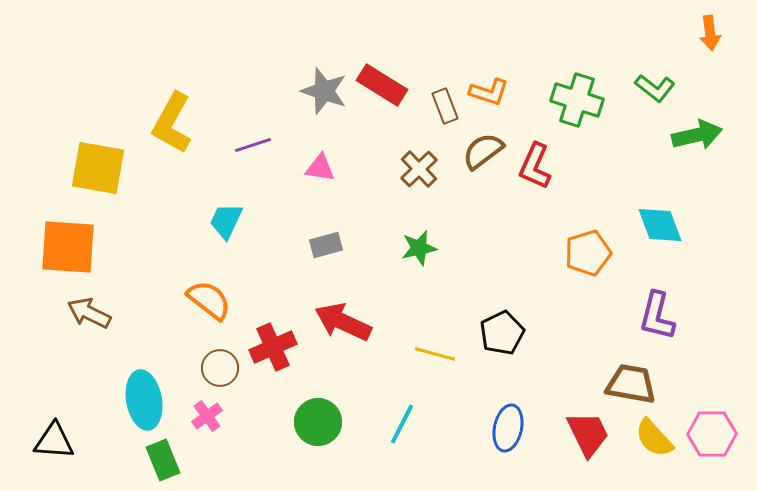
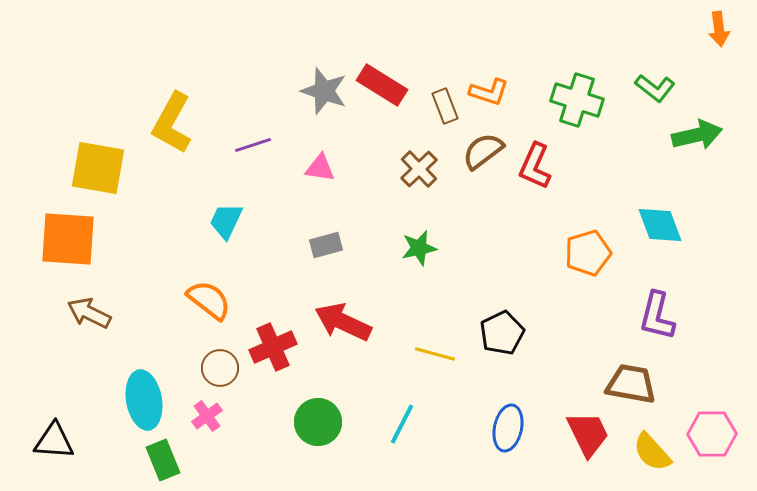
orange arrow: moved 9 px right, 4 px up
orange square: moved 8 px up
yellow semicircle: moved 2 px left, 14 px down
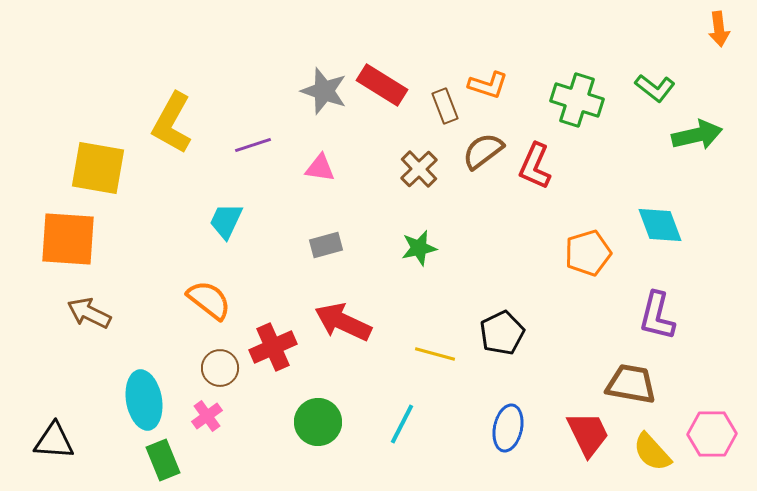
orange L-shape: moved 1 px left, 7 px up
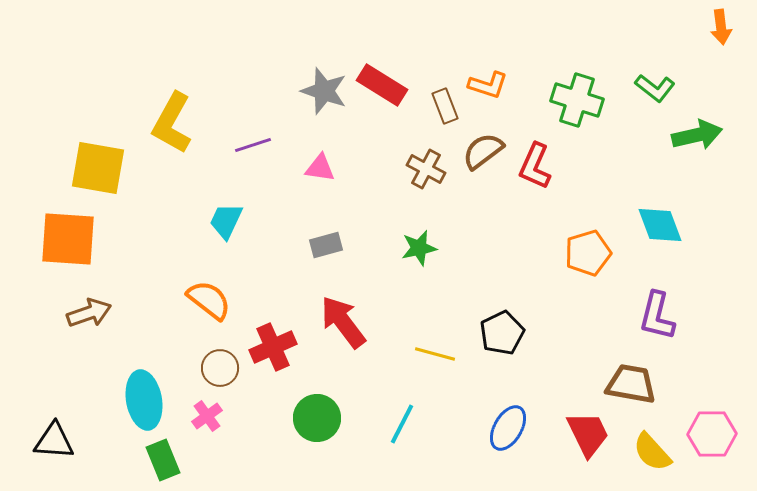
orange arrow: moved 2 px right, 2 px up
brown cross: moved 7 px right; rotated 18 degrees counterclockwise
brown arrow: rotated 135 degrees clockwise
red arrow: rotated 28 degrees clockwise
green circle: moved 1 px left, 4 px up
blue ellipse: rotated 18 degrees clockwise
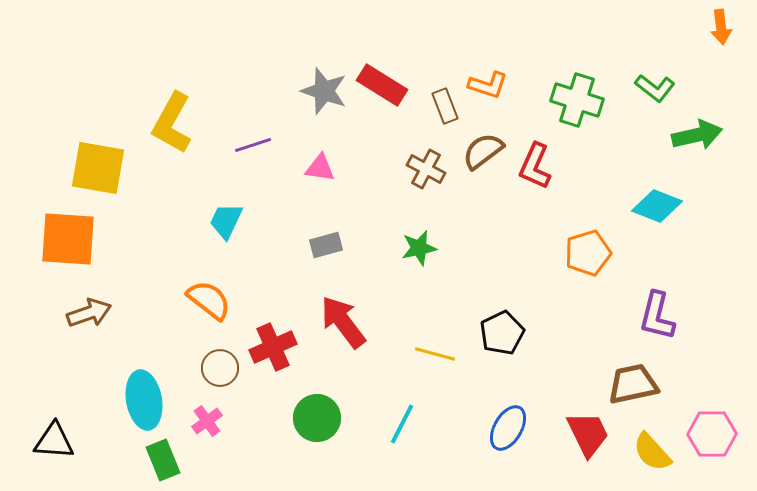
cyan diamond: moved 3 px left, 19 px up; rotated 48 degrees counterclockwise
brown trapezoid: moved 2 px right; rotated 22 degrees counterclockwise
pink cross: moved 5 px down
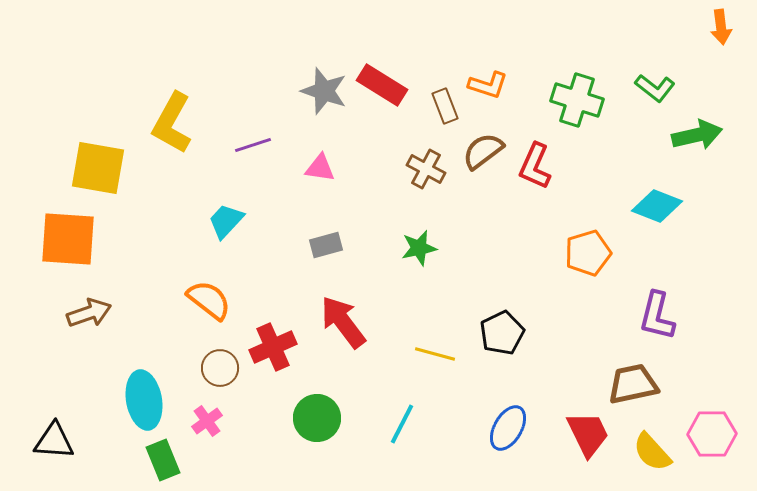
cyan trapezoid: rotated 18 degrees clockwise
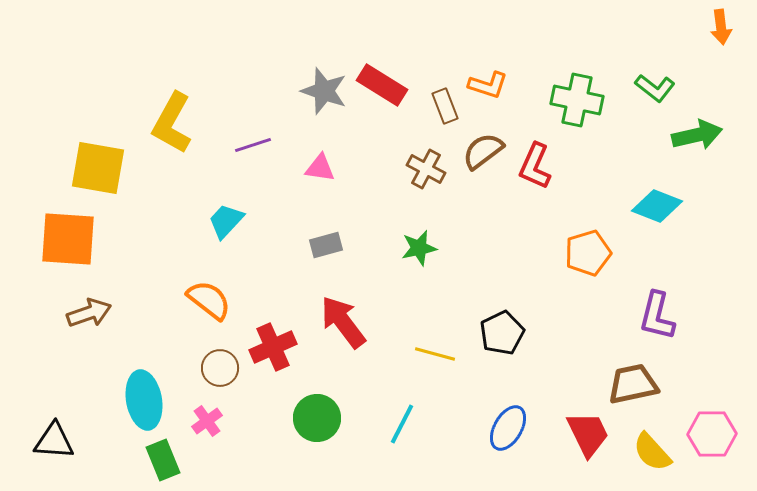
green cross: rotated 6 degrees counterclockwise
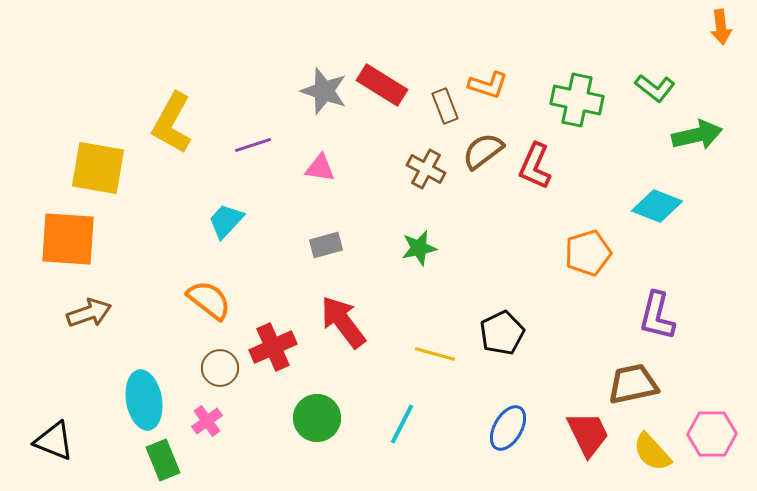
black triangle: rotated 18 degrees clockwise
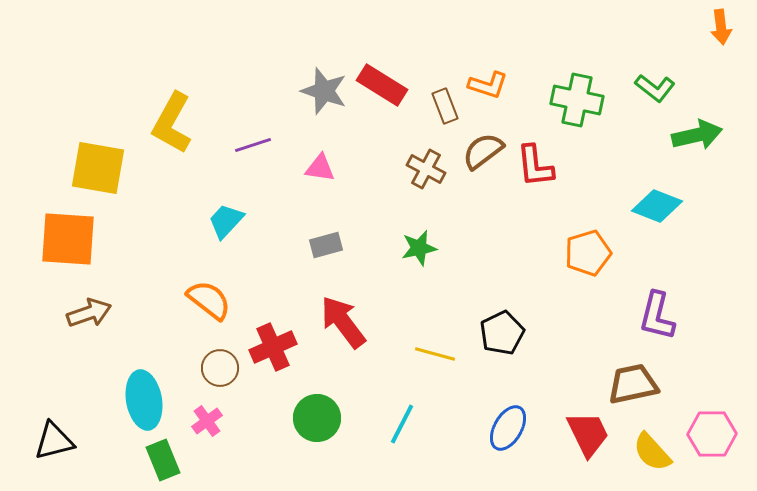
red L-shape: rotated 30 degrees counterclockwise
black triangle: rotated 36 degrees counterclockwise
